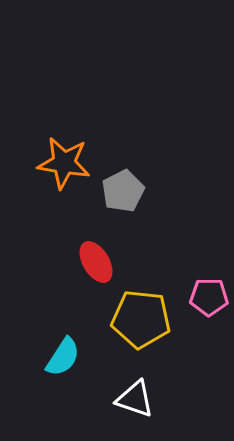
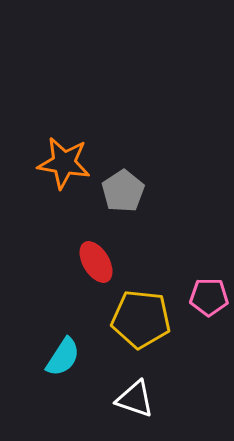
gray pentagon: rotated 6 degrees counterclockwise
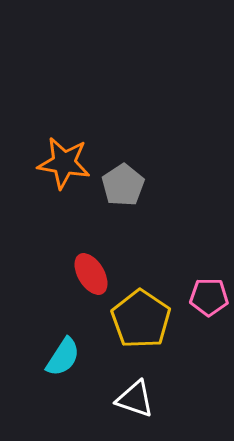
gray pentagon: moved 6 px up
red ellipse: moved 5 px left, 12 px down
yellow pentagon: rotated 28 degrees clockwise
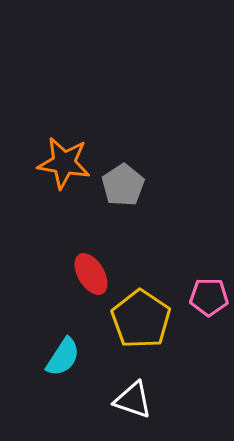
white triangle: moved 2 px left, 1 px down
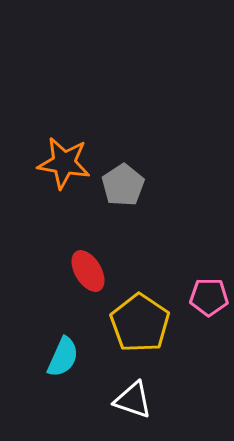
red ellipse: moved 3 px left, 3 px up
yellow pentagon: moved 1 px left, 4 px down
cyan semicircle: rotated 9 degrees counterclockwise
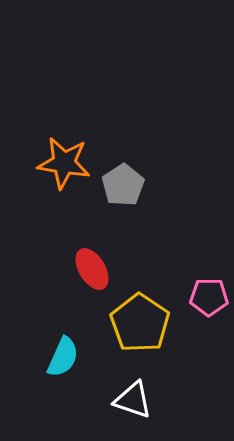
red ellipse: moved 4 px right, 2 px up
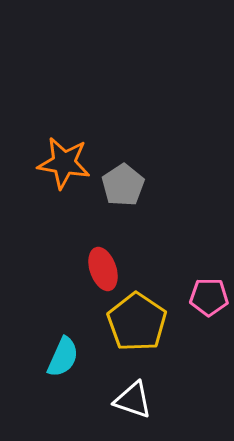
red ellipse: moved 11 px right; rotated 12 degrees clockwise
yellow pentagon: moved 3 px left, 1 px up
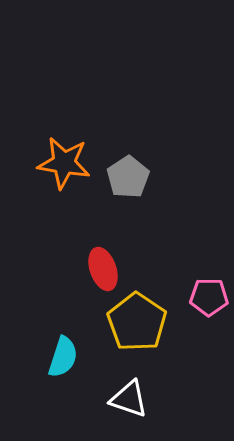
gray pentagon: moved 5 px right, 8 px up
cyan semicircle: rotated 6 degrees counterclockwise
white triangle: moved 4 px left, 1 px up
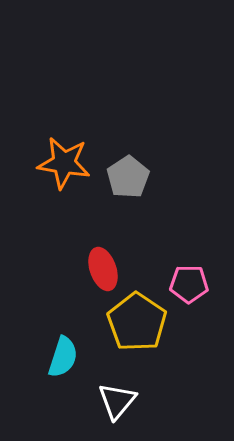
pink pentagon: moved 20 px left, 13 px up
white triangle: moved 12 px left, 2 px down; rotated 51 degrees clockwise
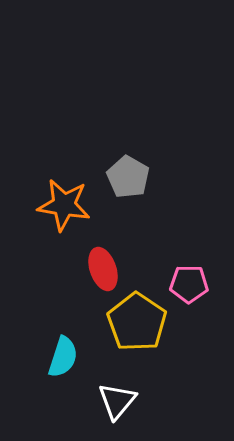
orange star: moved 42 px down
gray pentagon: rotated 9 degrees counterclockwise
